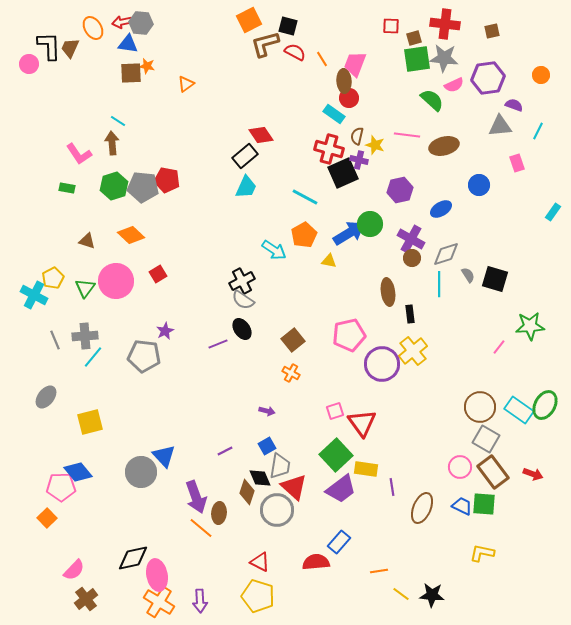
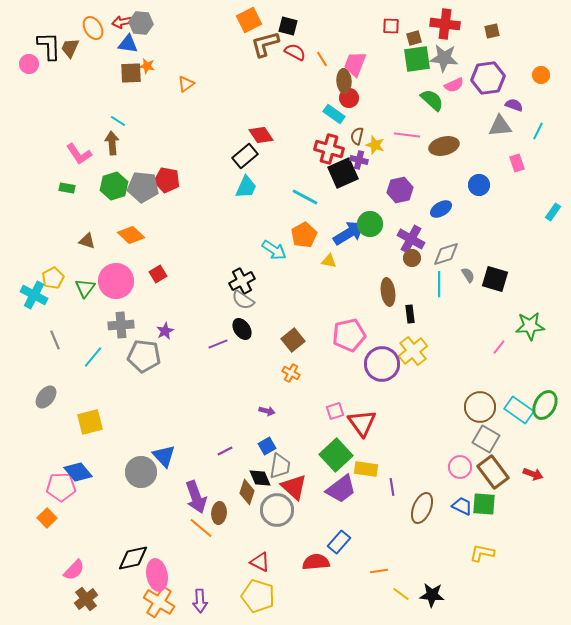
gray cross at (85, 336): moved 36 px right, 11 px up
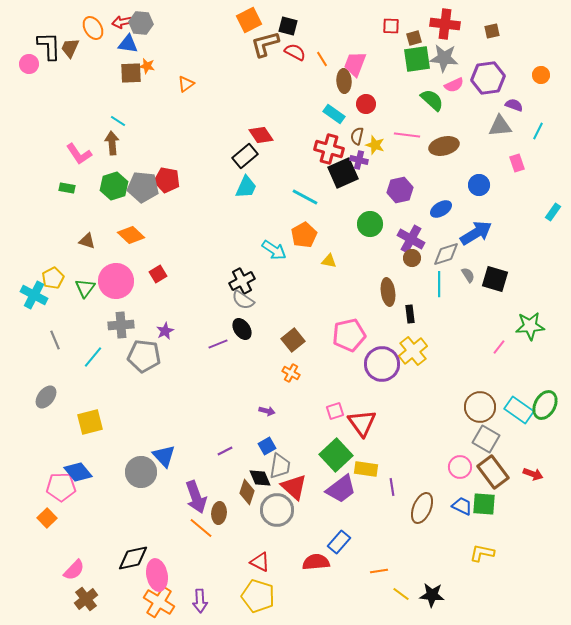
red circle at (349, 98): moved 17 px right, 6 px down
blue arrow at (349, 233): moved 127 px right
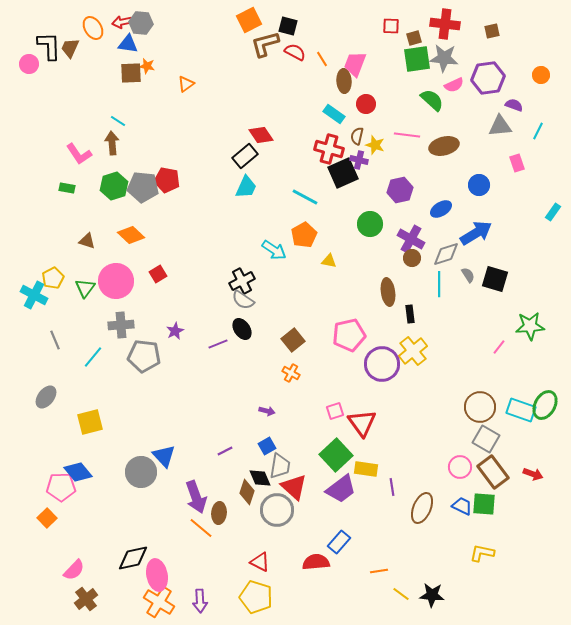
purple star at (165, 331): moved 10 px right
cyan rectangle at (519, 410): moved 2 px right; rotated 16 degrees counterclockwise
yellow pentagon at (258, 596): moved 2 px left, 1 px down
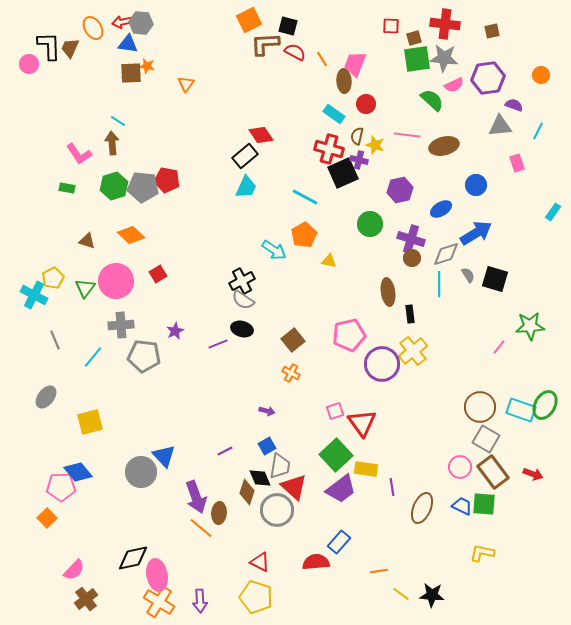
brown L-shape at (265, 44): rotated 12 degrees clockwise
orange triangle at (186, 84): rotated 18 degrees counterclockwise
blue circle at (479, 185): moved 3 px left
purple cross at (411, 239): rotated 12 degrees counterclockwise
black ellipse at (242, 329): rotated 40 degrees counterclockwise
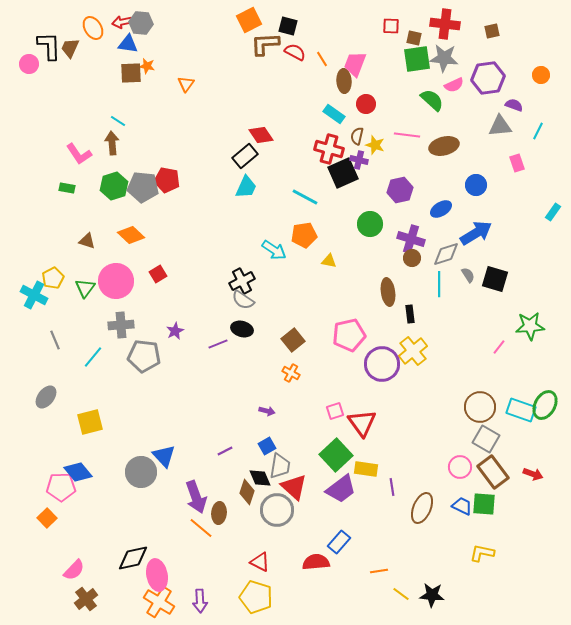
brown square at (414, 38): rotated 28 degrees clockwise
orange pentagon at (304, 235): rotated 20 degrees clockwise
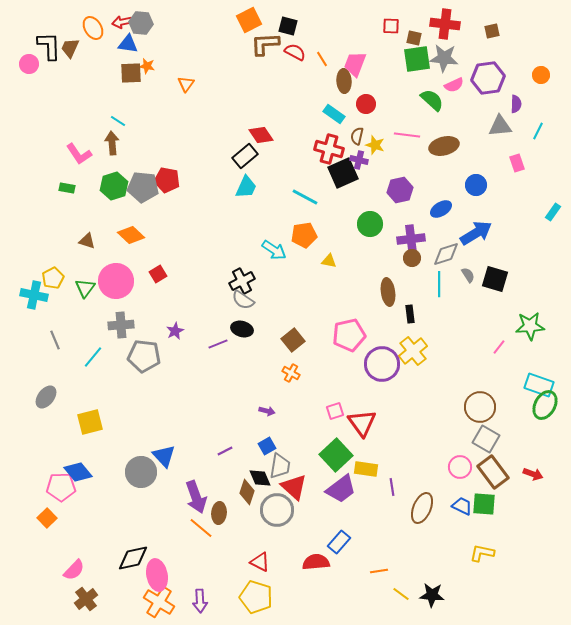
purple semicircle at (514, 105): moved 2 px right, 1 px up; rotated 72 degrees clockwise
purple cross at (411, 239): rotated 24 degrees counterclockwise
cyan cross at (34, 295): rotated 16 degrees counterclockwise
cyan rectangle at (521, 410): moved 18 px right, 25 px up
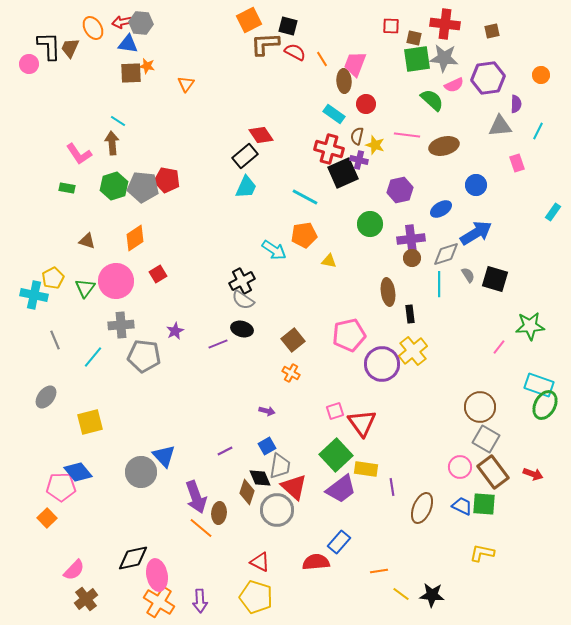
orange diamond at (131, 235): moved 4 px right, 3 px down; rotated 76 degrees counterclockwise
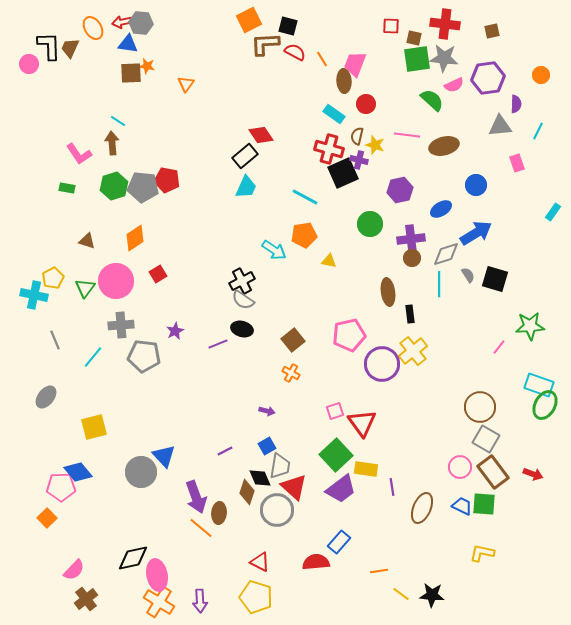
yellow square at (90, 422): moved 4 px right, 5 px down
